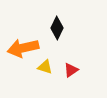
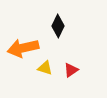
black diamond: moved 1 px right, 2 px up
yellow triangle: moved 1 px down
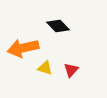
black diamond: rotated 70 degrees counterclockwise
red triangle: rotated 14 degrees counterclockwise
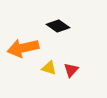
black diamond: rotated 10 degrees counterclockwise
yellow triangle: moved 4 px right
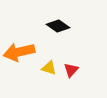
orange arrow: moved 4 px left, 4 px down
